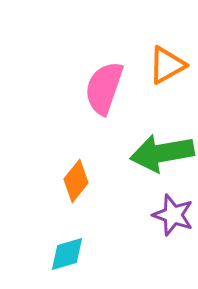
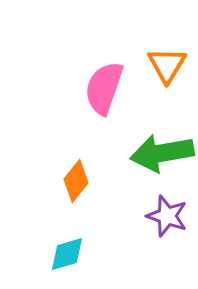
orange triangle: rotated 30 degrees counterclockwise
purple star: moved 6 px left, 1 px down
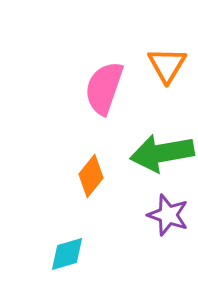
orange diamond: moved 15 px right, 5 px up
purple star: moved 1 px right, 1 px up
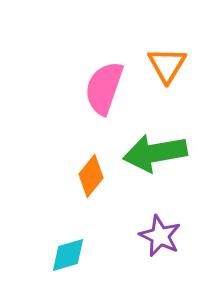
green arrow: moved 7 px left
purple star: moved 8 px left, 21 px down; rotated 6 degrees clockwise
cyan diamond: moved 1 px right, 1 px down
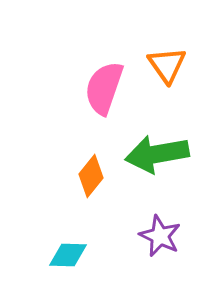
orange triangle: rotated 6 degrees counterclockwise
green arrow: moved 2 px right, 1 px down
cyan diamond: rotated 18 degrees clockwise
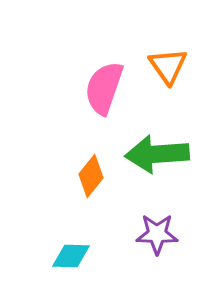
orange triangle: moved 1 px right, 1 px down
green arrow: rotated 6 degrees clockwise
purple star: moved 3 px left, 2 px up; rotated 24 degrees counterclockwise
cyan diamond: moved 3 px right, 1 px down
